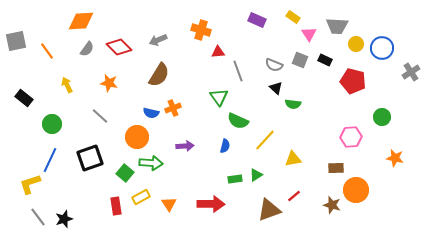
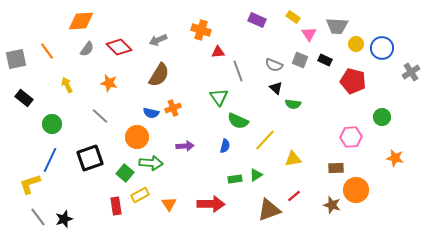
gray square at (16, 41): moved 18 px down
yellow rectangle at (141, 197): moved 1 px left, 2 px up
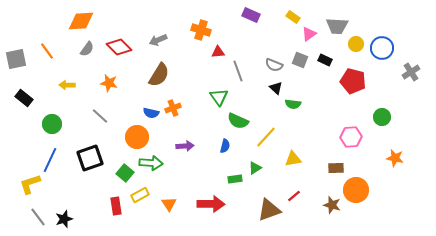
purple rectangle at (257, 20): moved 6 px left, 5 px up
pink triangle at (309, 34): rotated 28 degrees clockwise
yellow arrow at (67, 85): rotated 63 degrees counterclockwise
yellow line at (265, 140): moved 1 px right, 3 px up
green triangle at (256, 175): moved 1 px left, 7 px up
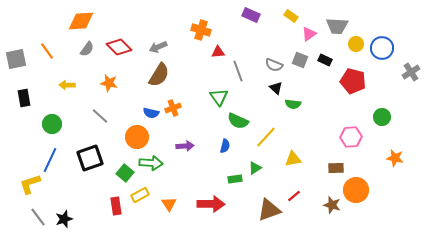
yellow rectangle at (293, 17): moved 2 px left, 1 px up
gray arrow at (158, 40): moved 7 px down
black rectangle at (24, 98): rotated 42 degrees clockwise
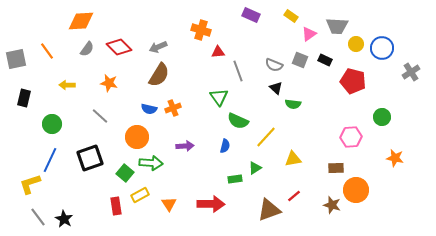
black rectangle at (24, 98): rotated 24 degrees clockwise
blue semicircle at (151, 113): moved 2 px left, 4 px up
black star at (64, 219): rotated 24 degrees counterclockwise
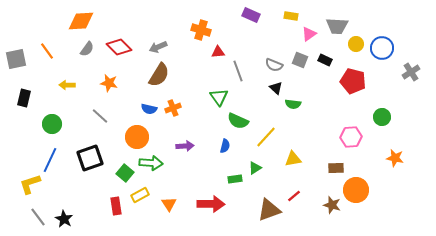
yellow rectangle at (291, 16): rotated 24 degrees counterclockwise
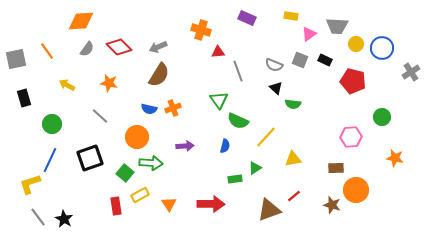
purple rectangle at (251, 15): moved 4 px left, 3 px down
yellow arrow at (67, 85): rotated 28 degrees clockwise
green triangle at (219, 97): moved 3 px down
black rectangle at (24, 98): rotated 30 degrees counterclockwise
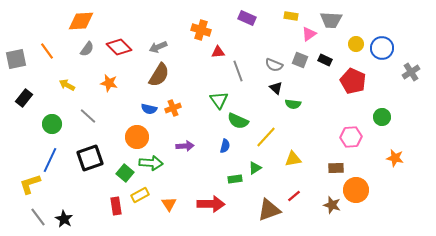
gray trapezoid at (337, 26): moved 6 px left, 6 px up
red pentagon at (353, 81): rotated 10 degrees clockwise
black rectangle at (24, 98): rotated 54 degrees clockwise
gray line at (100, 116): moved 12 px left
